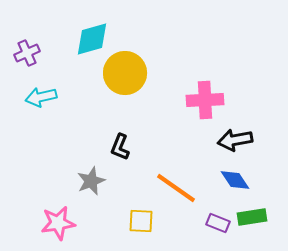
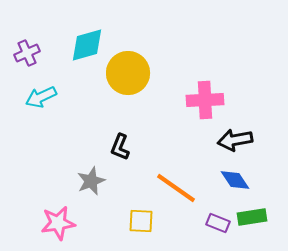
cyan diamond: moved 5 px left, 6 px down
yellow circle: moved 3 px right
cyan arrow: rotated 12 degrees counterclockwise
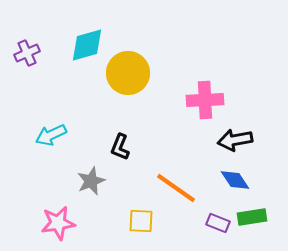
cyan arrow: moved 10 px right, 38 px down
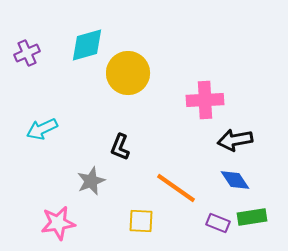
cyan arrow: moved 9 px left, 6 px up
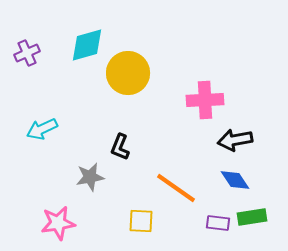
gray star: moved 1 px left, 4 px up; rotated 12 degrees clockwise
purple rectangle: rotated 15 degrees counterclockwise
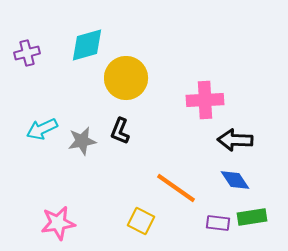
purple cross: rotated 10 degrees clockwise
yellow circle: moved 2 px left, 5 px down
black arrow: rotated 12 degrees clockwise
black L-shape: moved 16 px up
gray star: moved 8 px left, 36 px up
yellow square: rotated 24 degrees clockwise
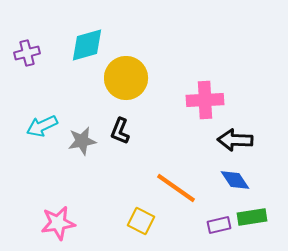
cyan arrow: moved 3 px up
purple rectangle: moved 1 px right, 2 px down; rotated 20 degrees counterclockwise
